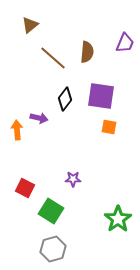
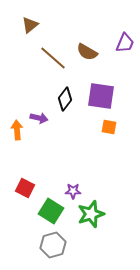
brown semicircle: rotated 115 degrees clockwise
purple star: moved 12 px down
green star: moved 27 px left, 5 px up; rotated 16 degrees clockwise
gray hexagon: moved 4 px up
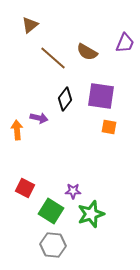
gray hexagon: rotated 20 degrees clockwise
